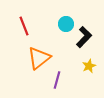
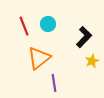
cyan circle: moved 18 px left
yellow star: moved 3 px right, 5 px up
purple line: moved 3 px left, 3 px down; rotated 24 degrees counterclockwise
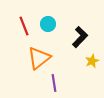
black L-shape: moved 4 px left
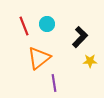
cyan circle: moved 1 px left
yellow star: moved 2 px left; rotated 24 degrees clockwise
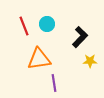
orange triangle: moved 1 px down; rotated 30 degrees clockwise
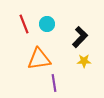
red line: moved 2 px up
yellow star: moved 6 px left
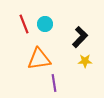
cyan circle: moved 2 px left
yellow star: moved 1 px right
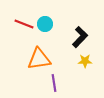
red line: rotated 48 degrees counterclockwise
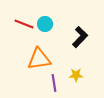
yellow star: moved 9 px left, 14 px down
